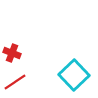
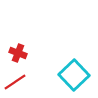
red cross: moved 6 px right
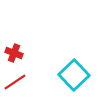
red cross: moved 4 px left
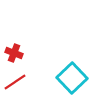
cyan square: moved 2 px left, 3 px down
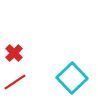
red cross: rotated 24 degrees clockwise
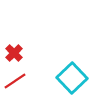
red line: moved 1 px up
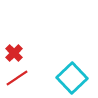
red line: moved 2 px right, 3 px up
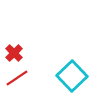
cyan square: moved 2 px up
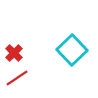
cyan square: moved 26 px up
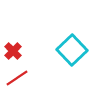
red cross: moved 1 px left, 2 px up
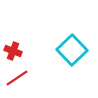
red cross: rotated 24 degrees counterclockwise
